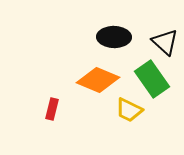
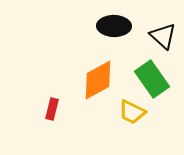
black ellipse: moved 11 px up
black triangle: moved 2 px left, 6 px up
orange diamond: rotated 51 degrees counterclockwise
yellow trapezoid: moved 3 px right, 2 px down
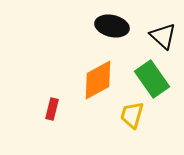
black ellipse: moved 2 px left; rotated 12 degrees clockwise
yellow trapezoid: moved 3 px down; rotated 80 degrees clockwise
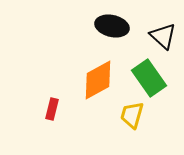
green rectangle: moved 3 px left, 1 px up
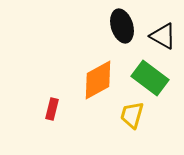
black ellipse: moved 10 px right; rotated 60 degrees clockwise
black triangle: rotated 12 degrees counterclockwise
green rectangle: moved 1 px right; rotated 18 degrees counterclockwise
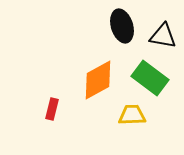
black triangle: rotated 20 degrees counterclockwise
yellow trapezoid: rotated 72 degrees clockwise
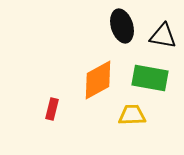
green rectangle: rotated 27 degrees counterclockwise
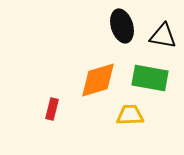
orange diamond: rotated 12 degrees clockwise
yellow trapezoid: moved 2 px left
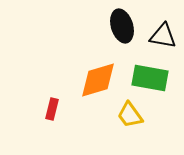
yellow trapezoid: rotated 124 degrees counterclockwise
